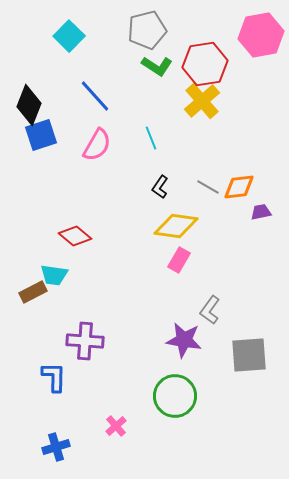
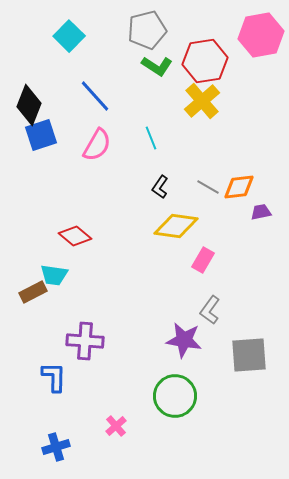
red hexagon: moved 3 px up
pink rectangle: moved 24 px right
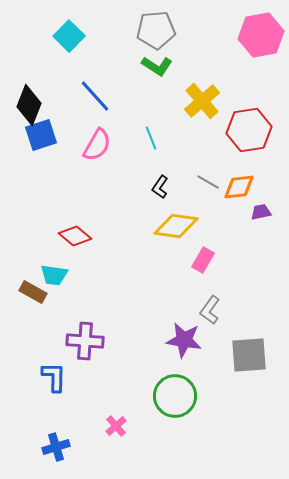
gray pentagon: moved 9 px right; rotated 9 degrees clockwise
red hexagon: moved 44 px right, 69 px down
gray line: moved 5 px up
brown rectangle: rotated 56 degrees clockwise
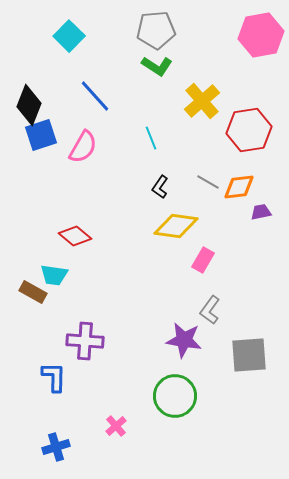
pink semicircle: moved 14 px left, 2 px down
